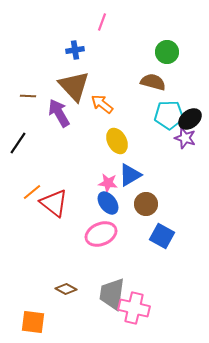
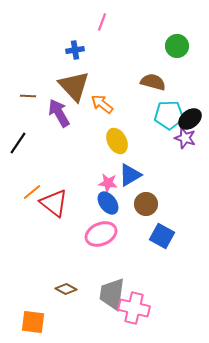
green circle: moved 10 px right, 6 px up
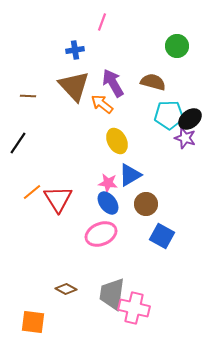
purple arrow: moved 54 px right, 30 px up
red triangle: moved 4 px right, 4 px up; rotated 20 degrees clockwise
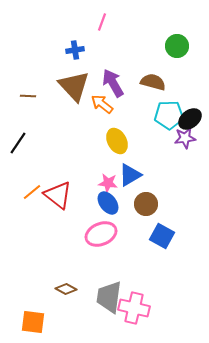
purple star: rotated 25 degrees counterclockwise
red triangle: moved 4 px up; rotated 20 degrees counterclockwise
gray trapezoid: moved 3 px left, 3 px down
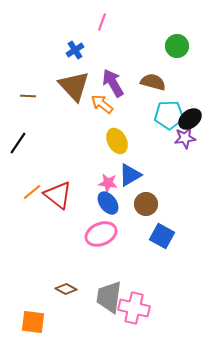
blue cross: rotated 24 degrees counterclockwise
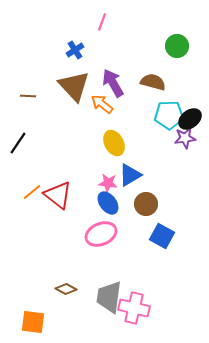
yellow ellipse: moved 3 px left, 2 px down
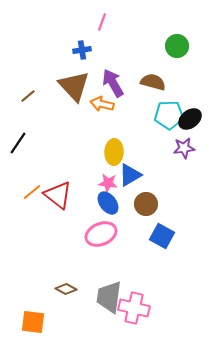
blue cross: moved 7 px right; rotated 24 degrees clockwise
brown line: rotated 42 degrees counterclockwise
orange arrow: rotated 25 degrees counterclockwise
purple star: moved 1 px left, 10 px down
yellow ellipse: moved 9 px down; rotated 30 degrees clockwise
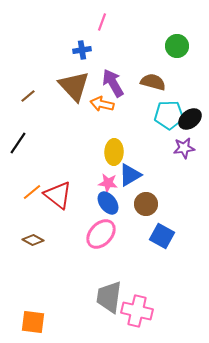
pink ellipse: rotated 24 degrees counterclockwise
brown diamond: moved 33 px left, 49 px up
pink cross: moved 3 px right, 3 px down
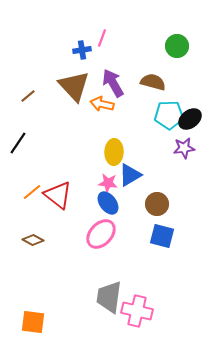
pink line: moved 16 px down
brown circle: moved 11 px right
blue square: rotated 15 degrees counterclockwise
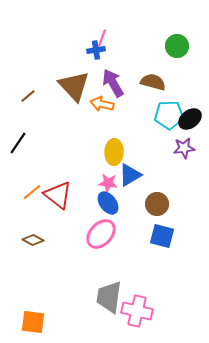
blue cross: moved 14 px right
